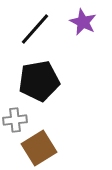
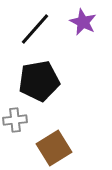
brown square: moved 15 px right
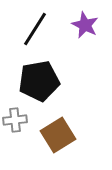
purple star: moved 2 px right, 3 px down
black line: rotated 9 degrees counterclockwise
brown square: moved 4 px right, 13 px up
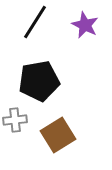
black line: moved 7 px up
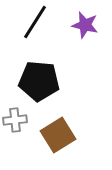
purple star: rotated 12 degrees counterclockwise
black pentagon: rotated 15 degrees clockwise
